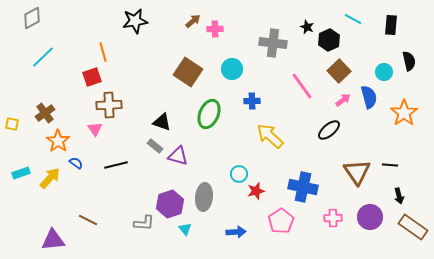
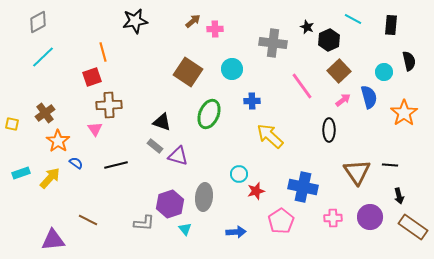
gray diamond at (32, 18): moved 6 px right, 4 px down
black ellipse at (329, 130): rotated 50 degrees counterclockwise
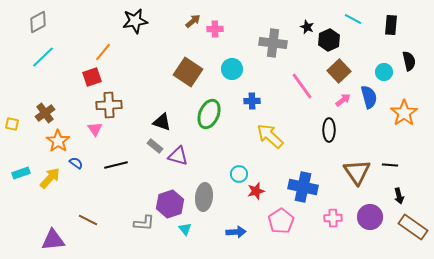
orange line at (103, 52): rotated 54 degrees clockwise
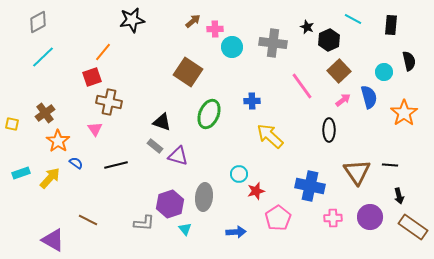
black star at (135, 21): moved 3 px left, 1 px up
cyan circle at (232, 69): moved 22 px up
brown cross at (109, 105): moved 3 px up; rotated 15 degrees clockwise
blue cross at (303, 187): moved 7 px right, 1 px up
pink pentagon at (281, 221): moved 3 px left, 3 px up
purple triangle at (53, 240): rotated 35 degrees clockwise
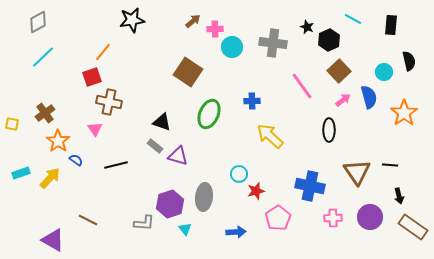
blue semicircle at (76, 163): moved 3 px up
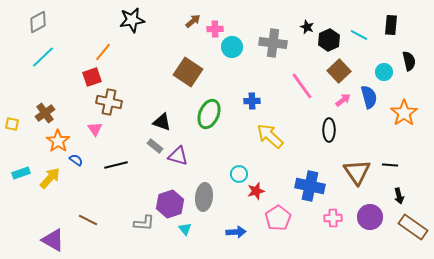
cyan line at (353, 19): moved 6 px right, 16 px down
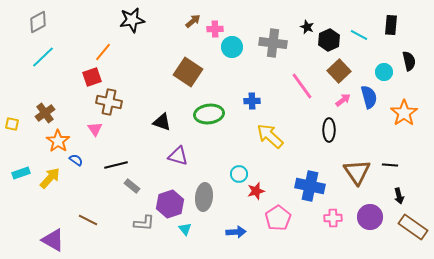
green ellipse at (209, 114): rotated 60 degrees clockwise
gray rectangle at (155, 146): moved 23 px left, 40 px down
